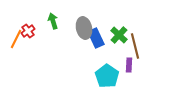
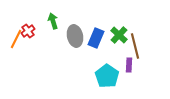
gray ellipse: moved 9 px left, 8 px down
blue rectangle: rotated 48 degrees clockwise
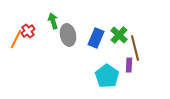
gray ellipse: moved 7 px left, 1 px up
brown line: moved 2 px down
